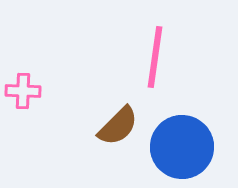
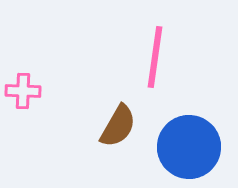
brown semicircle: rotated 15 degrees counterclockwise
blue circle: moved 7 px right
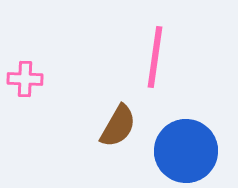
pink cross: moved 2 px right, 12 px up
blue circle: moved 3 px left, 4 px down
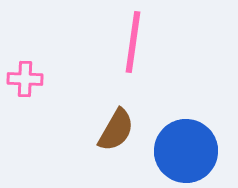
pink line: moved 22 px left, 15 px up
brown semicircle: moved 2 px left, 4 px down
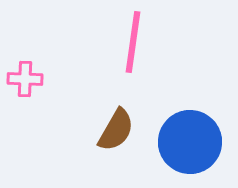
blue circle: moved 4 px right, 9 px up
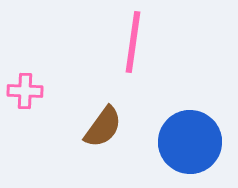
pink cross: moved 12 px down
brown semicircle: moved 13 px left, 3 px up; rotated 6 degrees clockwise
